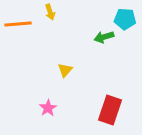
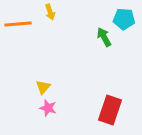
cyan pentagon: moved 1 px left
green arrow: rotated 78 degrees clockwise
yellow triangle: moved 22 px left, 17 px down
pink star: rotated 24 degrees counterclockwise
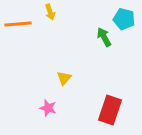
cyan pentagon: rotated 10 degrees clockwise
yellow triangle: moved 21 px right, 9 px up
